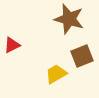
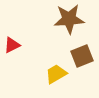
brown star: rotated 20 degrees counterclockwise
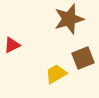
brown star: rotated 12 degrees counterclockwise
brown square: moved 1 px right, 2 px down
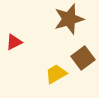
red triangle: moved 2 px right, 3 px up
brown square: rotated 15 degrees counterclockwise
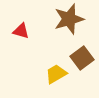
red triangle: moved 7 px right, 11 px up; rotated 42 degrees clockwise
brown square: moved 1 px left
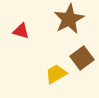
brown star: rotated 12 degrees counterclockwise
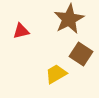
red triangle: rotated 30 degrees counterclockwise
brown square: moved 1 px left, 4 px up; rotated 20 degrees counterclockwise
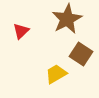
brown star: moved 2 px left
red triangle: rotated 30 degrees counterclockwise
